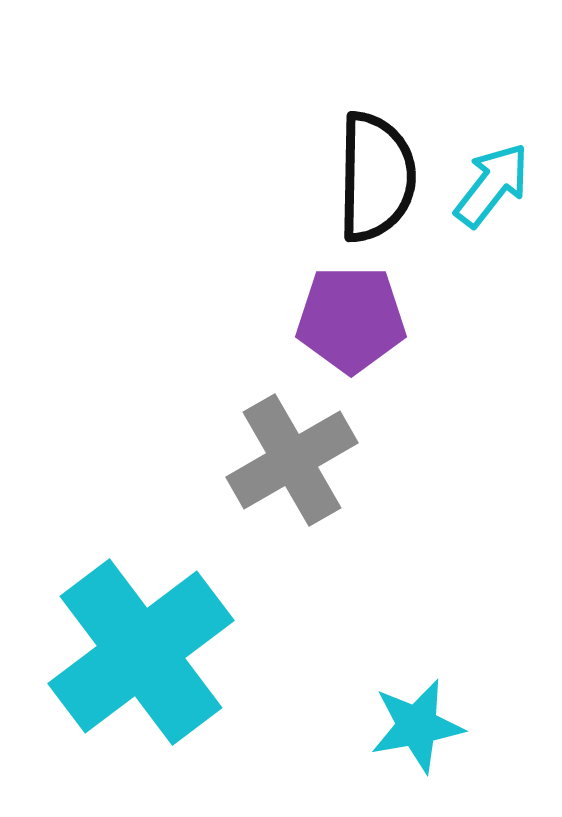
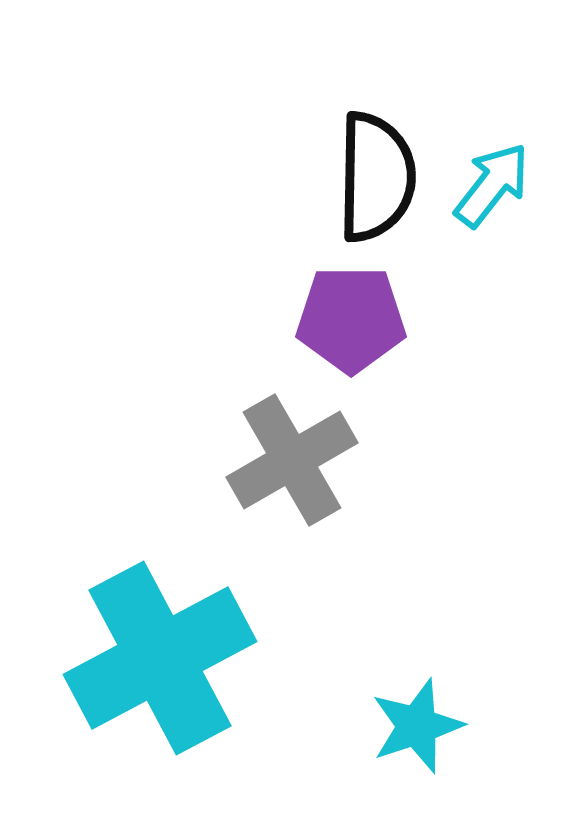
cyan cross: moved 19 px right, 6 px down; rotated 9 degrees clockwise
cyan star: rotated 8 degrees counterclockwise
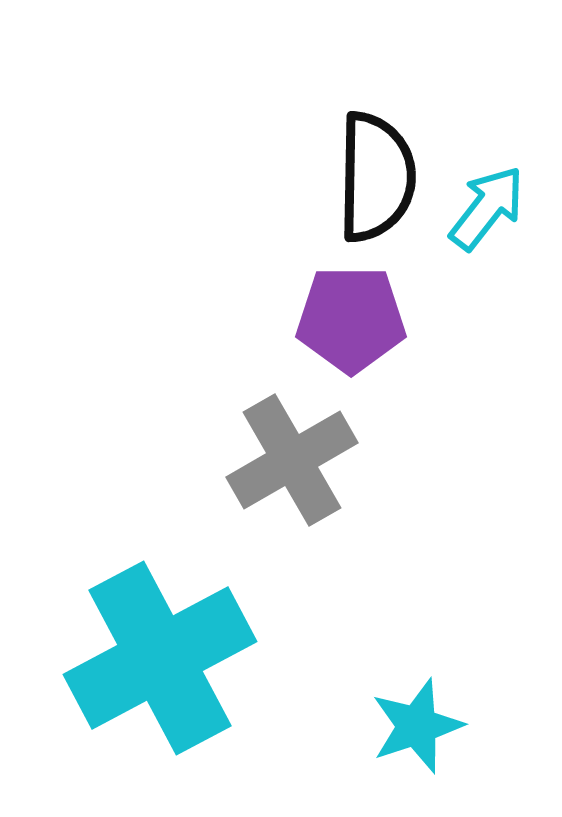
cyan arrow: moved 5 px left, 23 px down
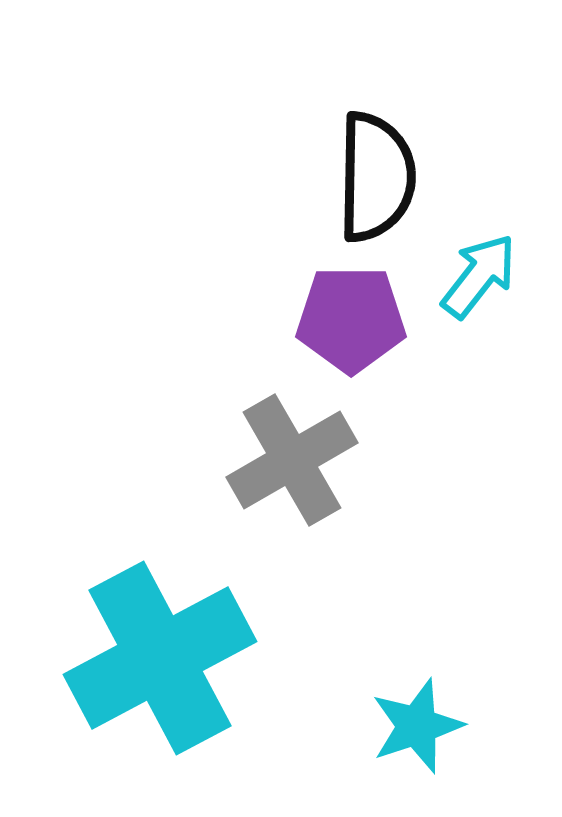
cyan arrow: moved 8 px left, 68 px down
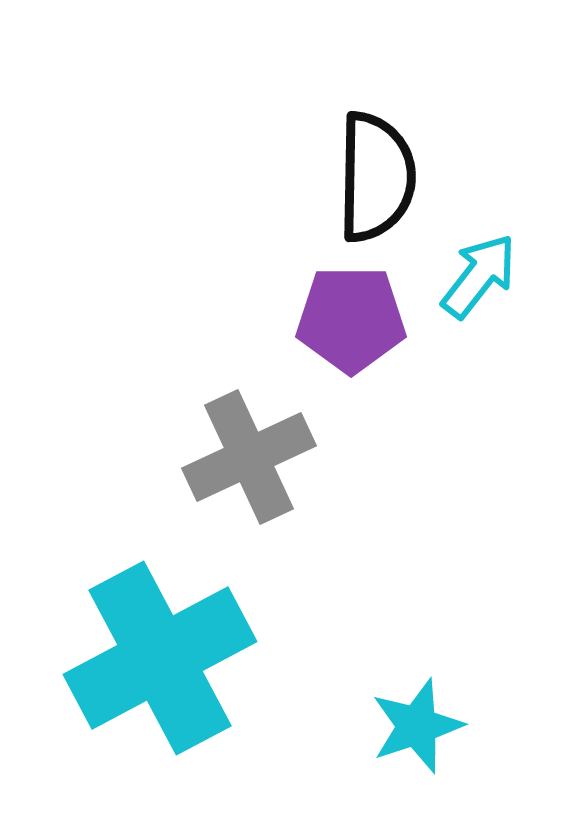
gray cross: moved 43 px left, 3 px up; rotated 5 degrees clockwise
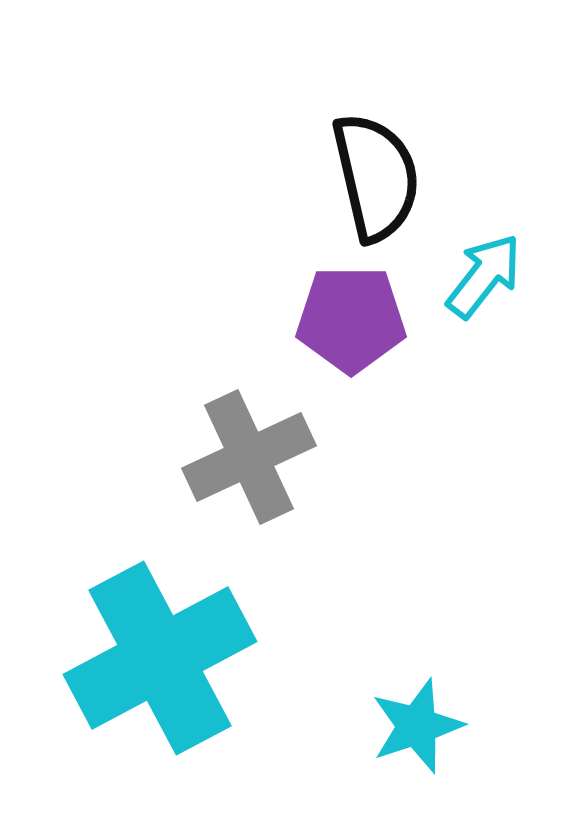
black semicircle: rotated 14 degrees counterclockwise
cyan arrow: moved 5 px right
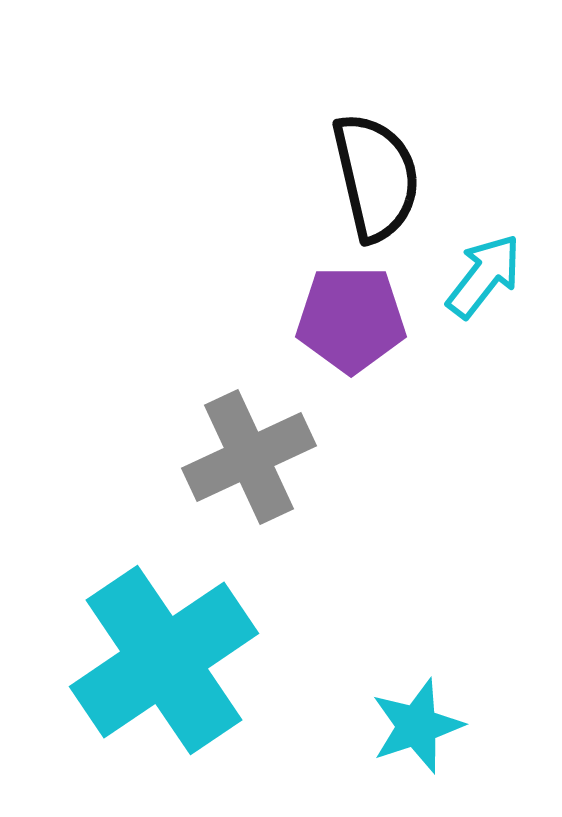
cyan cross: moved 4 px right, 2 px down; rotated 6 degrees counterclockwise
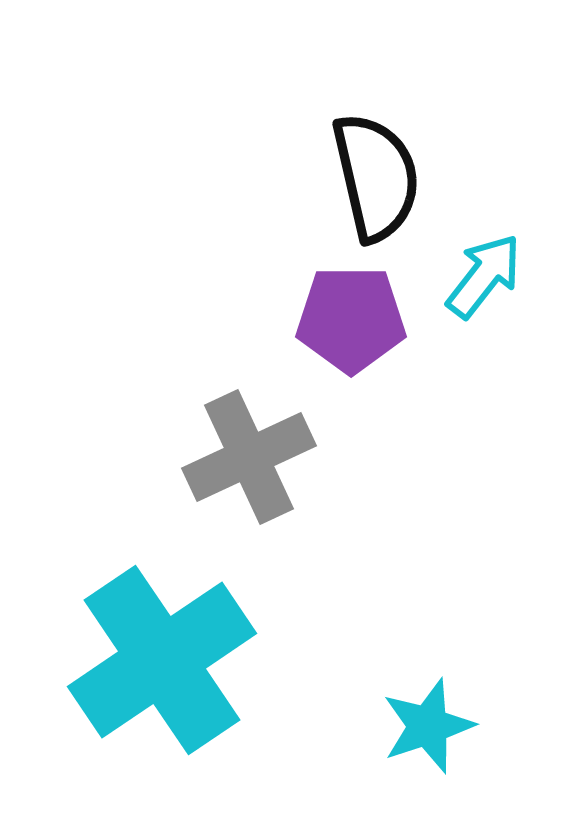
cyan cross: moved 2 px left
cyan star: moved 11 px right
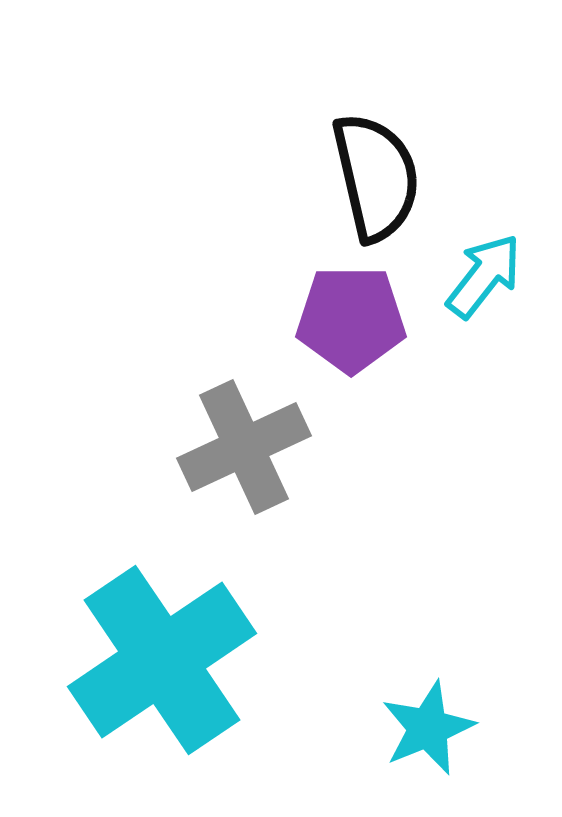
gray cross: moved 5 px left, 10 px up
cyan star: moved 2 px down; rotated 4 degrees counterclockwise
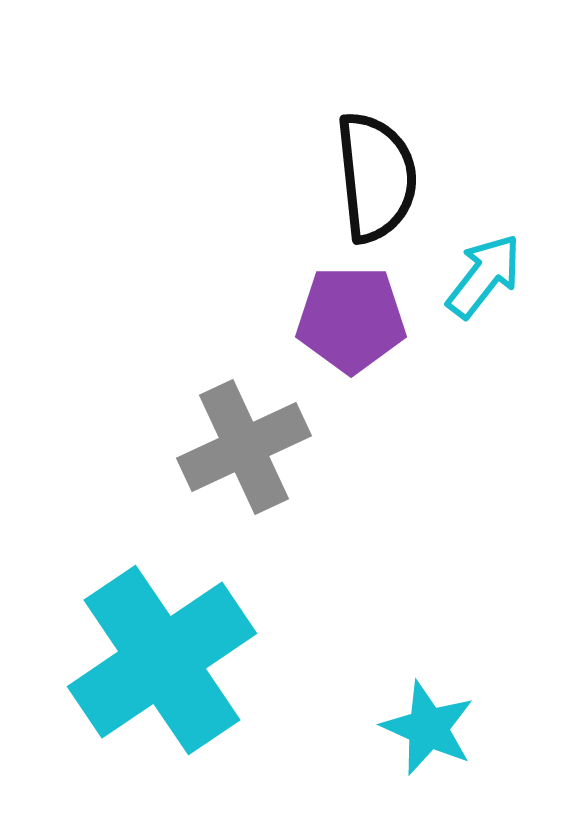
black semicircle: rotated 7 degrees clockwise
cyan star: rotated 26 degrees counterclockwise
